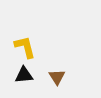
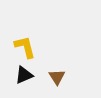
black triangle: rotated 18 degrees counterclockwise
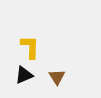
yellow L-shape: moved 5 px right; rotated 15 degrees clockwise
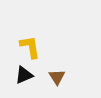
yellow L-shape: rotated 10 degrees counterclockwise
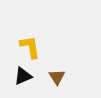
black triangle: moved 1 px left, 1 px down
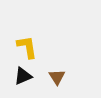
yellow L-shape: moved 3 px left
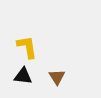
black triangle: rotated 30 degrees clockwise
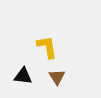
yellow L-shape: moved 20 px right
